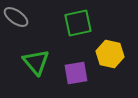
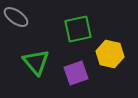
green square: moved 6 px down
purple square: rotated 10 degrees counterclockwise
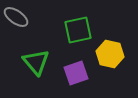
green square: moved 1 px down
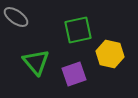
purple square: moved 2 px left, 1 px down
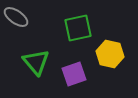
green square: moved 2 px up
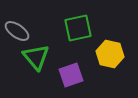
gray ellipse: moved 1 px right, 14 px down
green triangle: moved 5 px up
purple square: moved 3 px left, 1 px down
